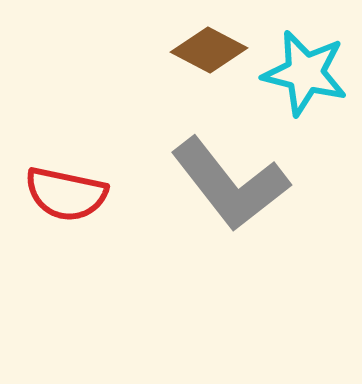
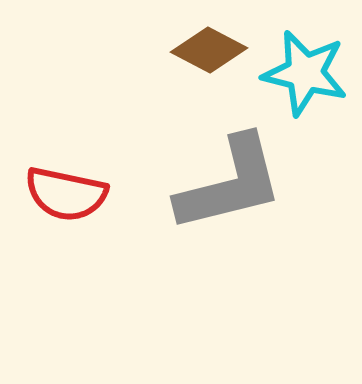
gray L-shape: rotated 66 degrees counterclockwise
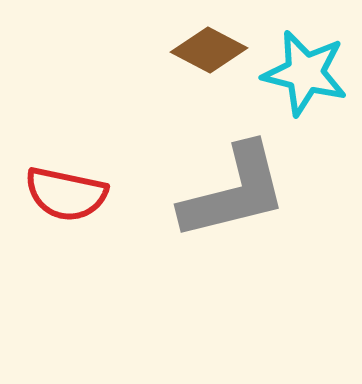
gray L-shape: moved 4 px right, 8 px down
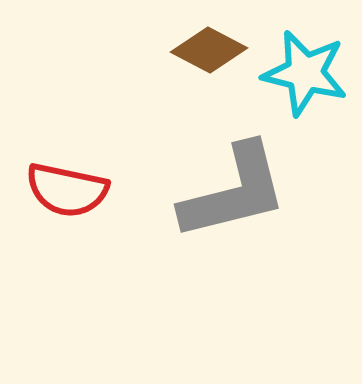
red semicircle: moved 1 px right, 4 px up
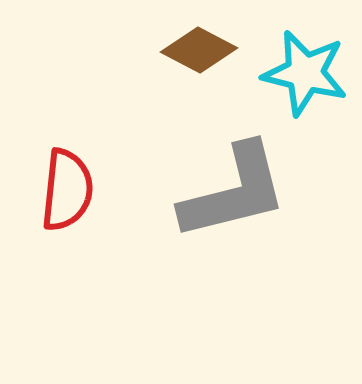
brown diamond: moved 10 px left
red semicircle: rotated 96 degrees counterclockwise
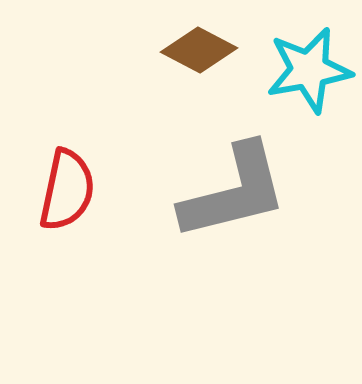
cyan star: moved 4 px right, 3 px up; rotated 24 degrees counterclockwise
red semicircle: rotated 6 degrees clockwise
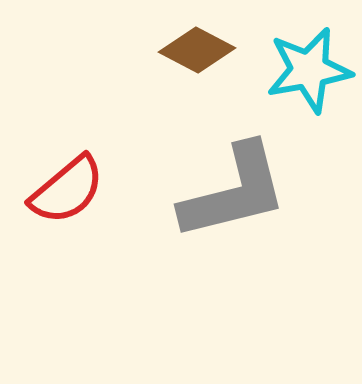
brown diamond: moved 2 px left
red semicircle: rotated 38 degrees clockwise
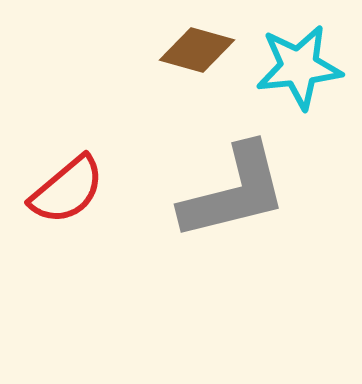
brown diamond: rotated 12 degrees counterclockwise
cyan star: moved 10 px left, 3 px up; rotated 4 degrees clockwise
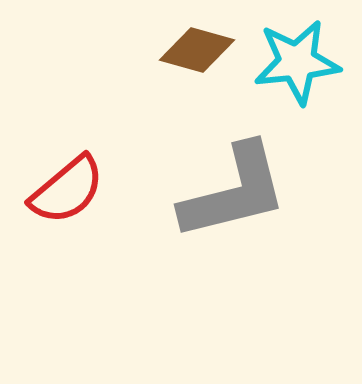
cyan star: moved 2 px left, 5 px up
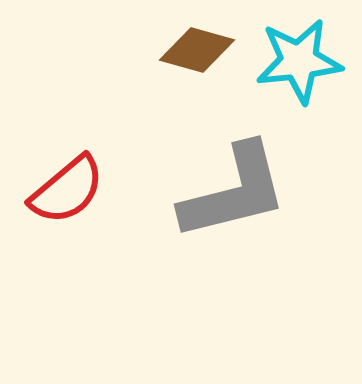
cyan star: moved 2 px right, 1 px up
